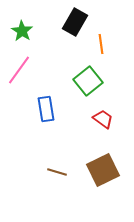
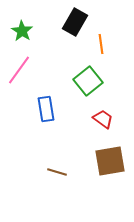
brown square: moved 7 px right, 9 px up; rotated 16 degrees clockwise
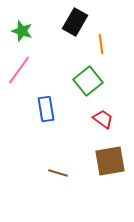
green star: rotated 15 degrees counterclockwise
brown line: moved 1 px right, 1 px down
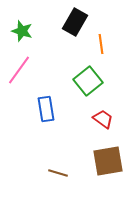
brown square: moved 2 px left
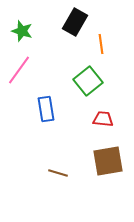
red trapezoid: rotated 30 degrees counterclockwise
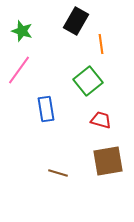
black rectangle: moved 1 px right, 1 px up
red trapezoid: moved 2 px left, 1 px down; rotated 10 degrees clockwise
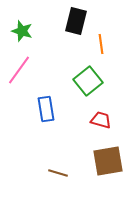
black rectangle: rotated 16 degrees counterclockwise
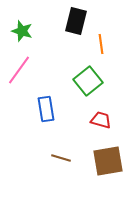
brown line: moved 3 px right, 15 px up
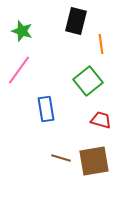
brown square: moved 14 px left
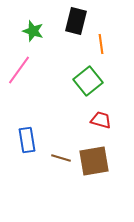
green star: moved 11 px right
blue rectangle: moved 19 px left, 31 px down
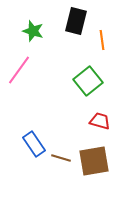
orange line: moved 1 px right, 4 px up
red trapezoid: moved 1 px left, 1 px down
blue rectangle: moved 7 px right, 4 px down; rotated 25 degrees counterclockwise
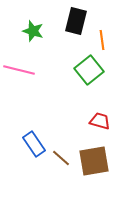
pink line: rotated 68 degrees clockwise
green square: moved 1 px right, 11 px up
brown line: rotated 24 degrees clockwise
